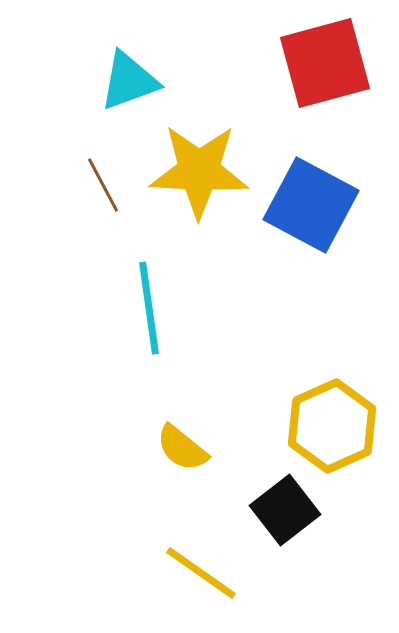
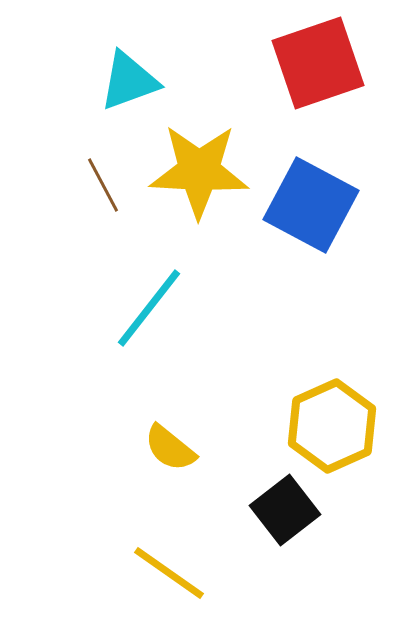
red square: moved 7 px left; rotated 4 degrees counterclockwise
cyan line: rotated 46 degrees clockwise
yellow semicircle: moved 12 px left
yellow line: moved 32 px left
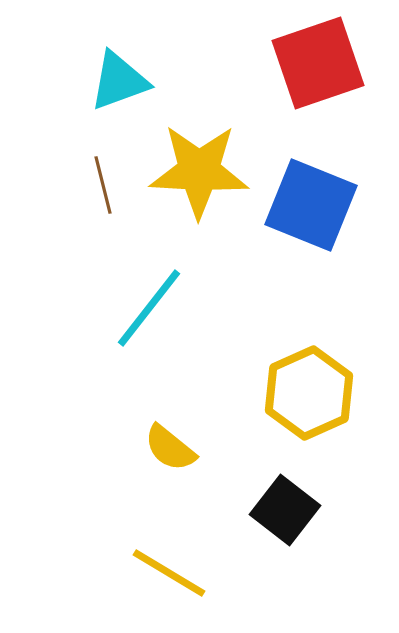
cyan triangle: moved 10 px left
brown line: rotated 14 degrees clockwise
blue square: rotated 6 degrees counterclockwise
yellow hexagon: moved 23 px left, 33 px up
black square: rotated 14 degrees counterclockwise
yellow line: rotated 4 degrees counterclockwise
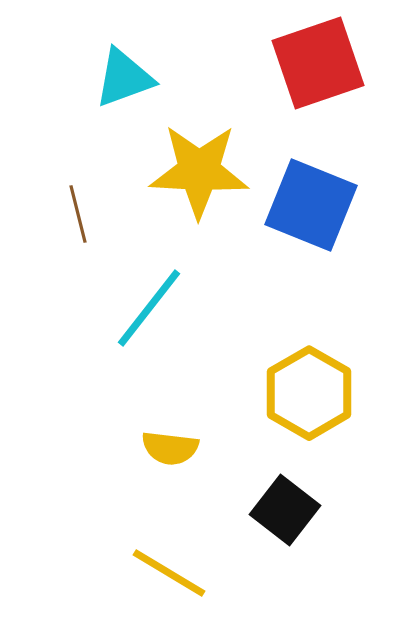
cyan triangle: moved 5 px right, 3 px up
brown line: moved 25 px left, 29 px down
yellow hexagon: rotated 6 degrees counterclockwise
yellow semicircle: rotated 32 degrees counterclockwise
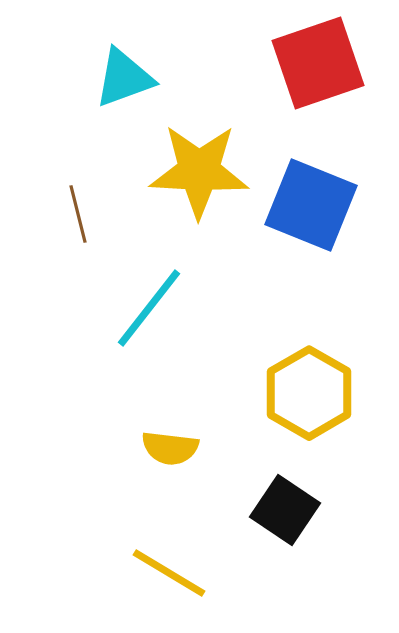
black square: rotated 4 degrees counterclockwise
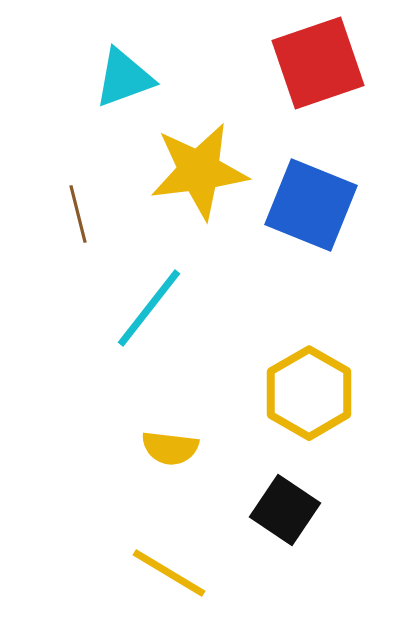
yellow star: rotated 10 degrees counterclockwise
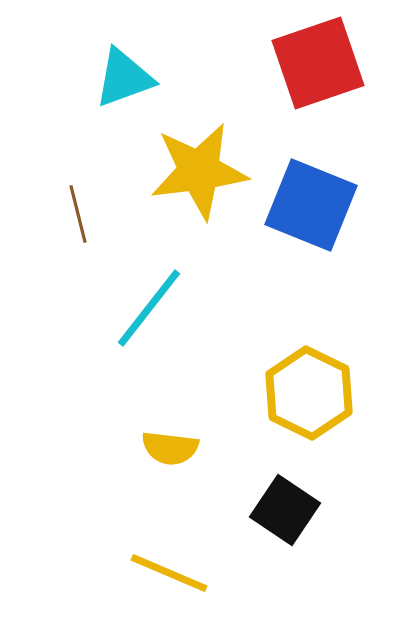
yellow hexagon: rotated 4 degrees counterclockwise
yellow line: rotated 8 degrees counterclockwise
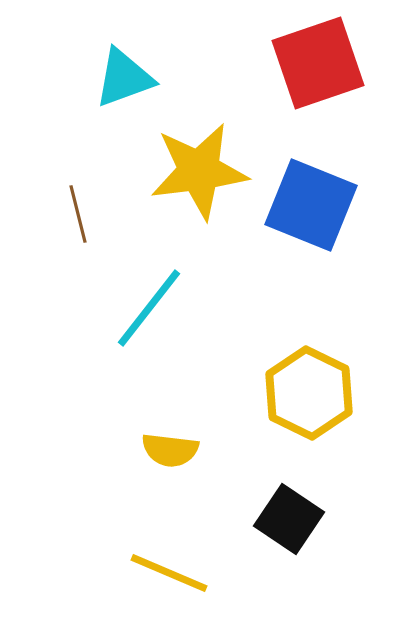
yellow semicircle: moved 2 px down
black square: moved 4 px right, 9 px down
